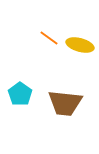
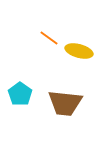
yellow ellipse: moved 1 px left, 6 px down
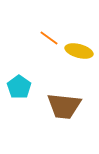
cyan pentagon: moved 1 px left, 7 px up
brown trapezoid: moved 1 px left, 3 px down
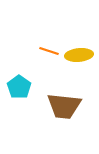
orange line: moved 13 px down; rotated 18 degrees counterclockwise
yellow ellipse: moved 4 px down; rotated 20 degrees counterclockwise
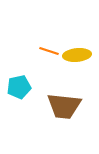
yellow ellipse: moved 2 px left
cyan pentagon: rotated 25 degrees clockwise
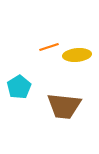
orange line: moved 4 px up; rotated 36 degrees counterclockwise
cyan pentagon: rotated 20 degrees counterclockwise
